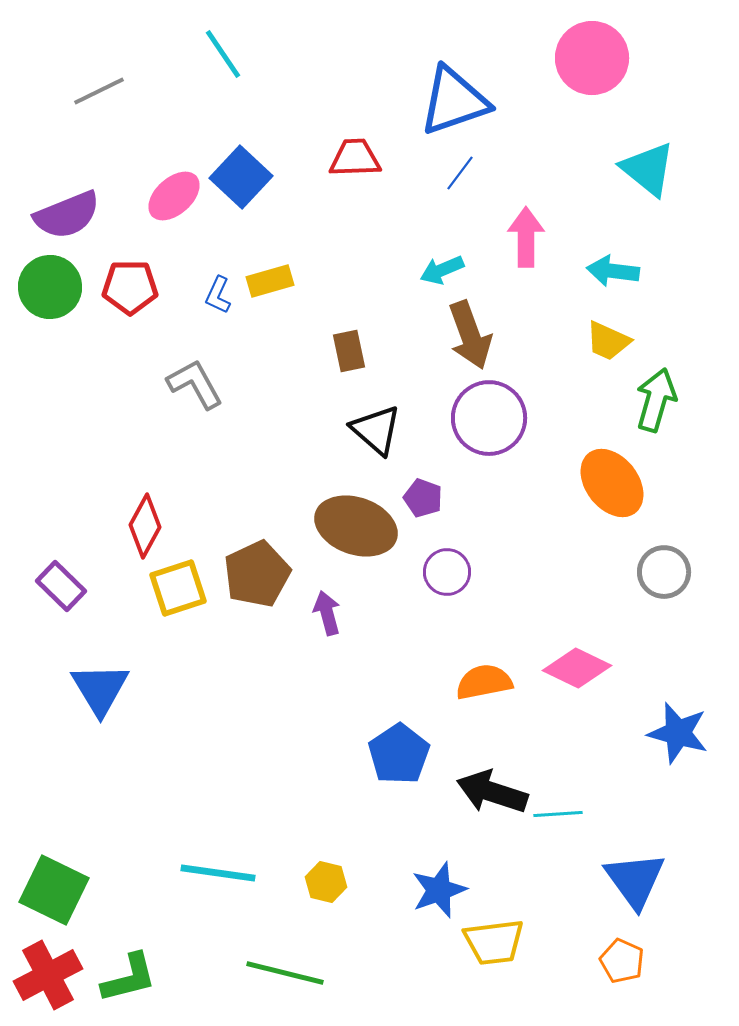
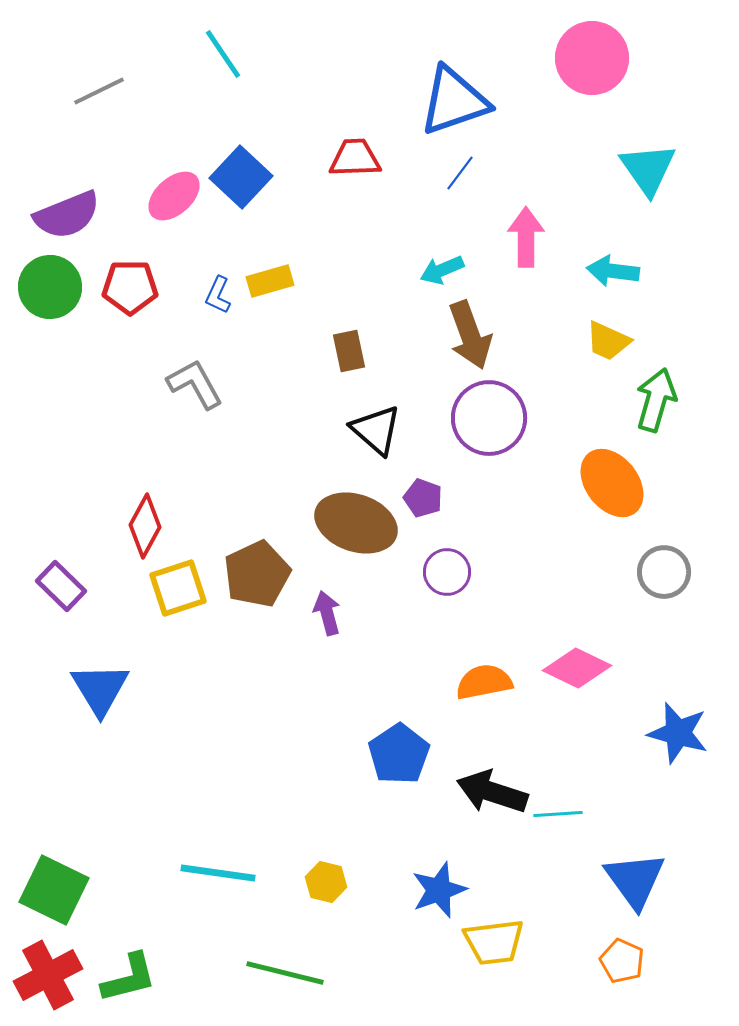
cyan triangle at (648, 169): rotated 16 degrees clockwise
brown ellipse at (356, 526): moved 3 px up
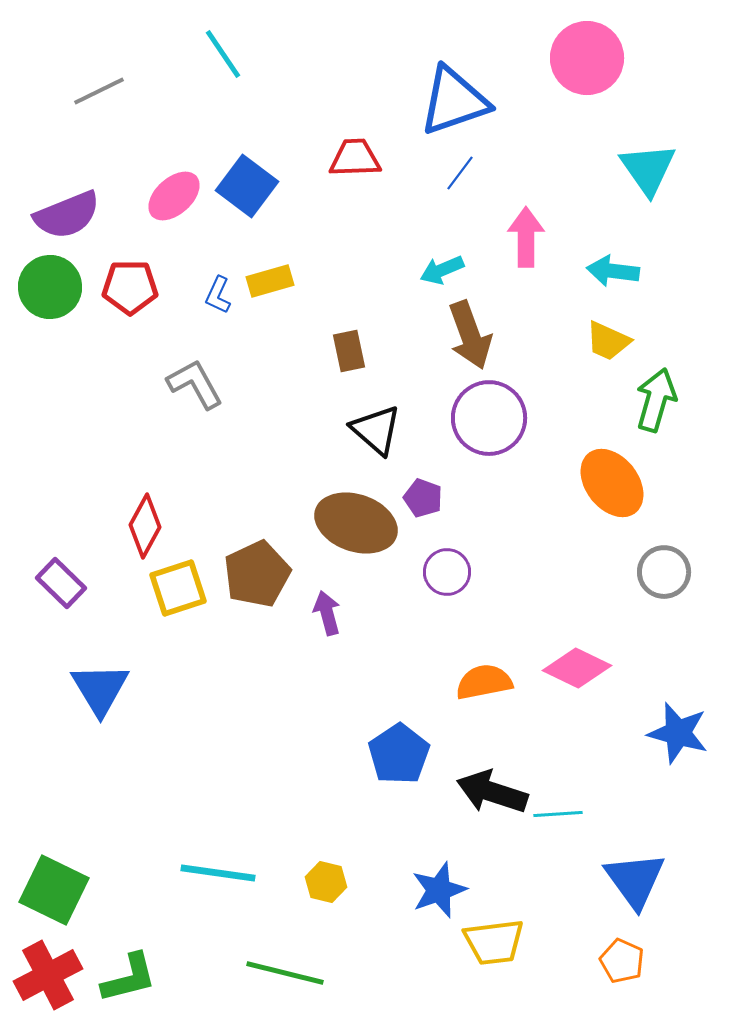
pink circle at (592, 58): moved 5 px left
blue square at (241, 177): moved 6 px right, 9 px down; rotated 6 degrees counterclockwise
purple rectangle at (61, 586): moved 3 px up
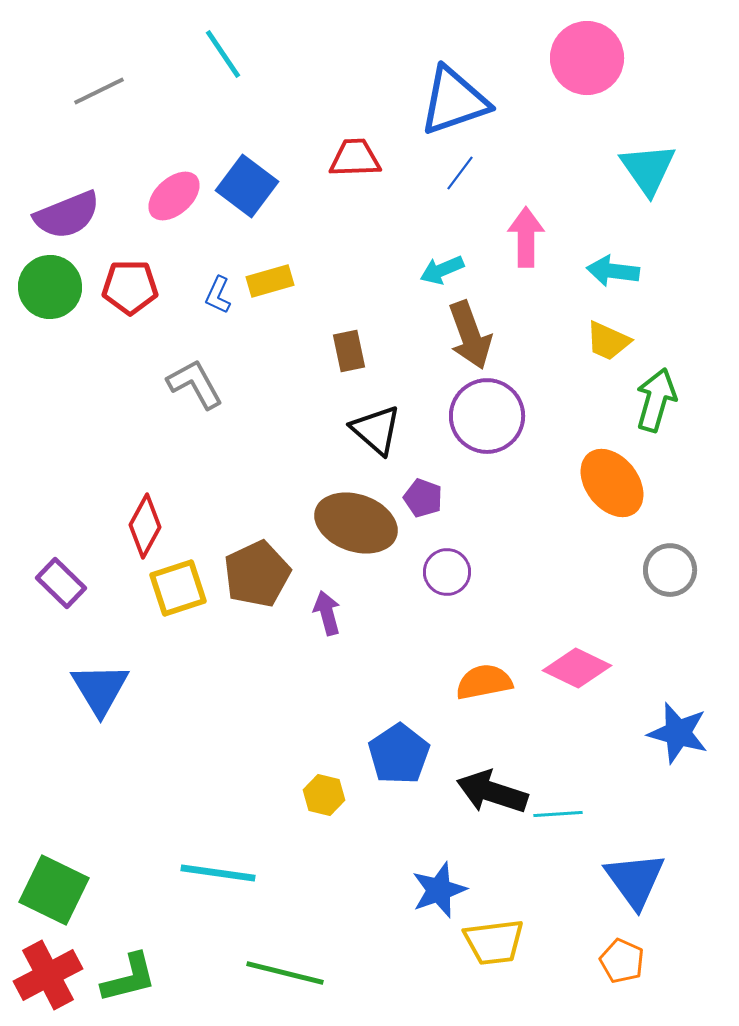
purple circle at (489, 418): moved 2 px left, 2 px up
gray circle at (664, 572): moved 6 px right, 2 px up
yellow hexagon at (326, 882): moved 2 px left, 87 px up
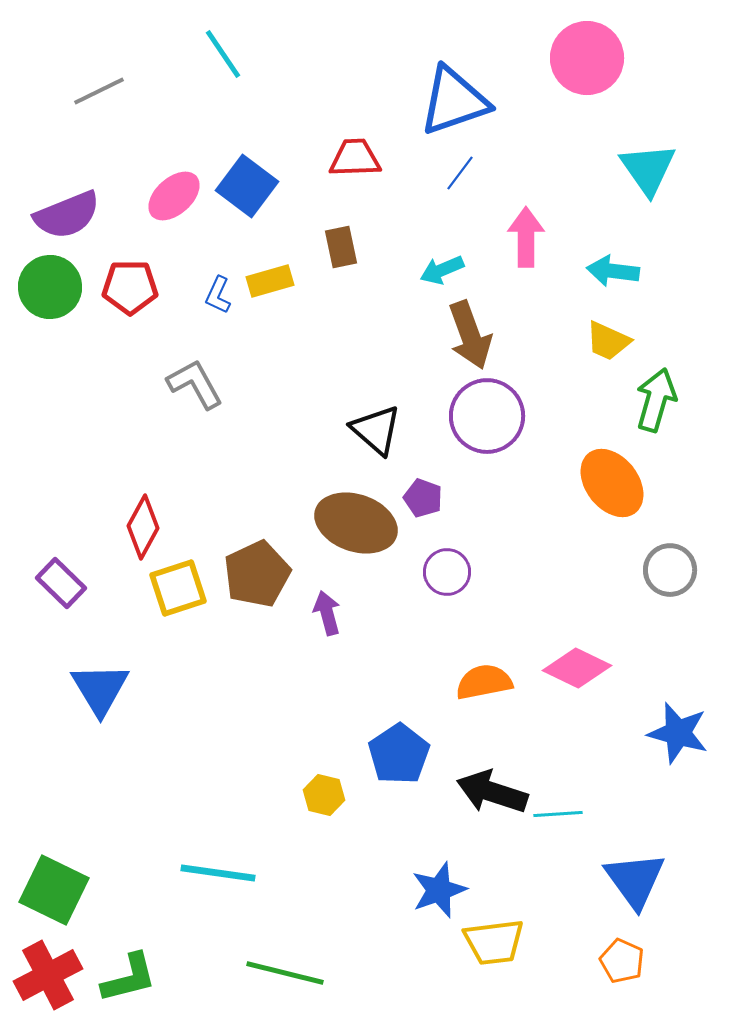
brown rectangle at (349, 351): moved 8 px left, 104 px up
red diamond at (145, 526): moved 2 px left, 1 px down
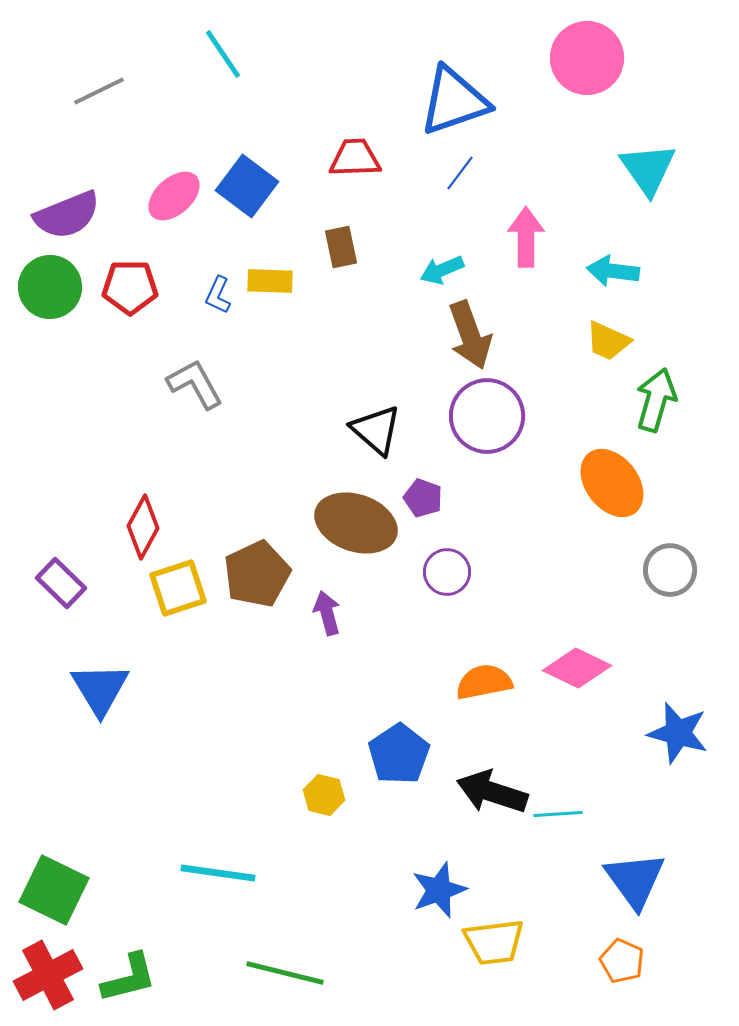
yellow rectangle at (270, 281): rotated 18 degrees clockwise
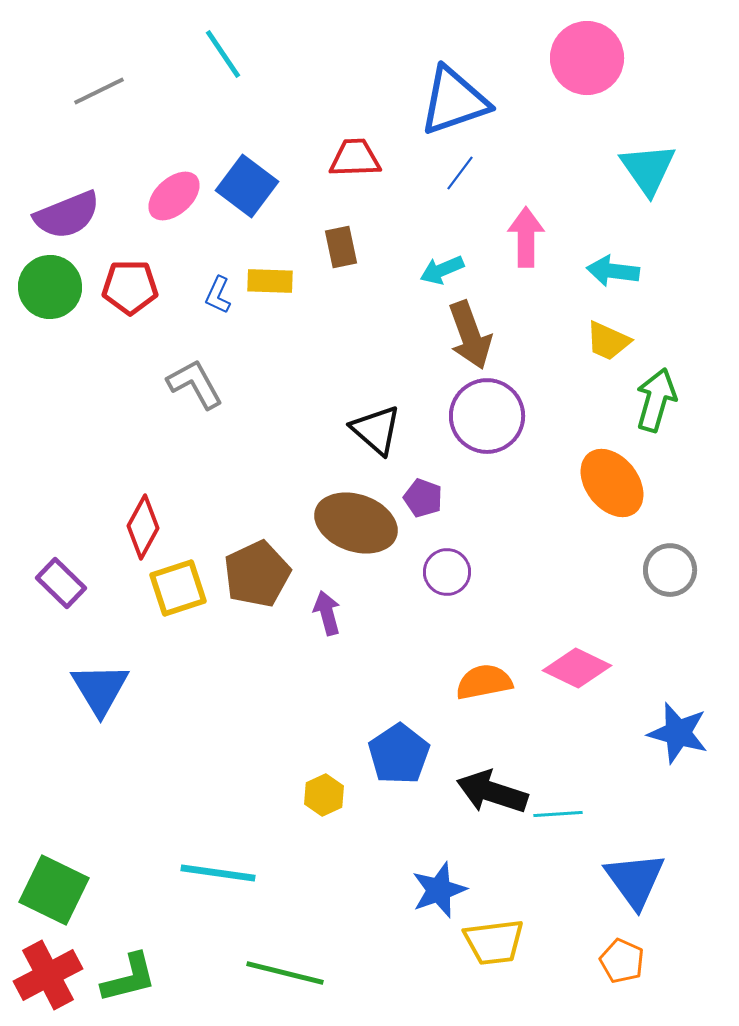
yellow hexagon at (324, 795): rotated 21 degrees clockwise
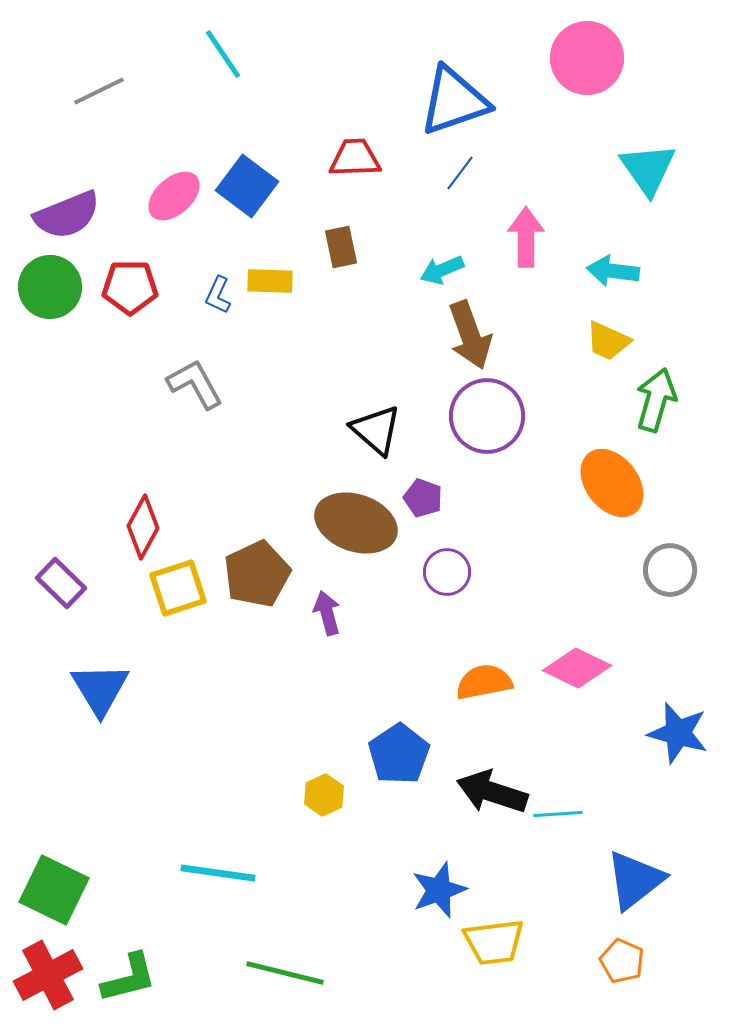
blue triangle at (635, 880): rotated 28 degrees clockwise
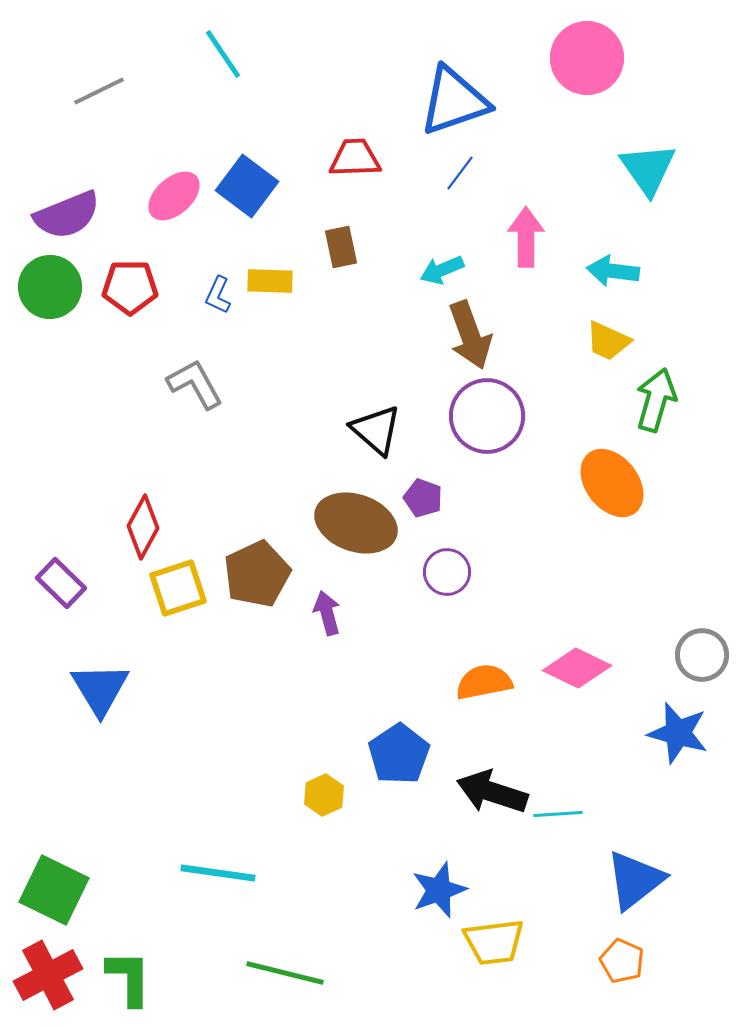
gray circle at (670, 570): moved 32 px right, 85 px down
green L-shape at (129, 978): rotated 76 degrees counterclockwise
